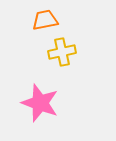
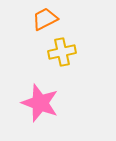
orange trapezoid: moved 1 px up; rotated 16 degrees counterclockwise
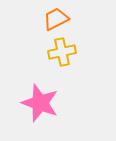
orange trapezoid: moved 11 px right
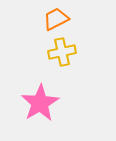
pink star: rotated 21 degrees clockwise
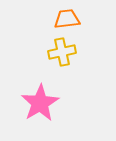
orange trapezoid: moved 11 px right; rotated 20 degrees clockwise
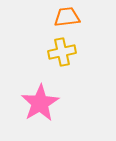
orange trapezoid: moved 2 px up
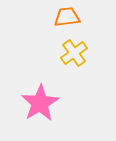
yellow cross: moved 12 px right, 1 px down; rotated 24 degrees counterclockwise
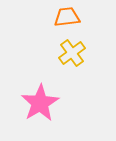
yellow cross: moved 2 px left
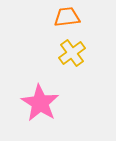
pink star: rotated 9 degrees counterclockwise
